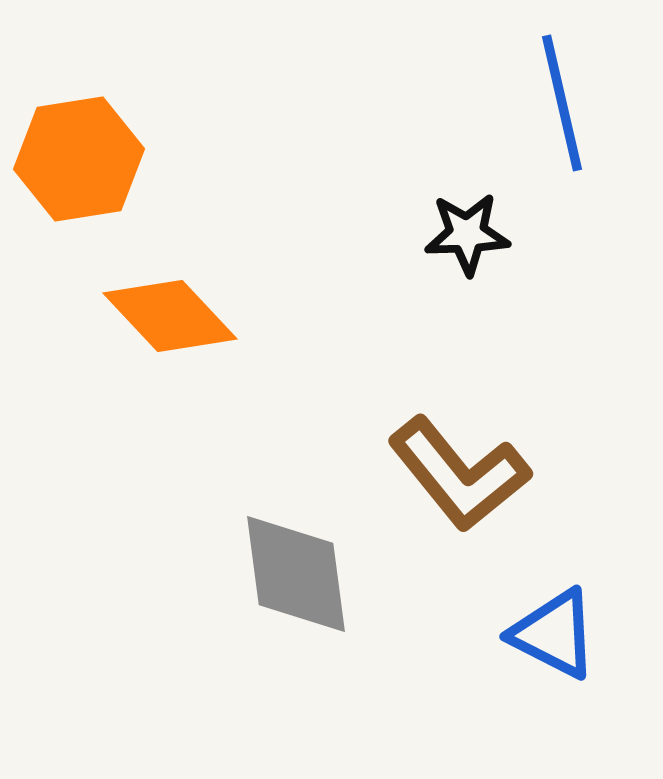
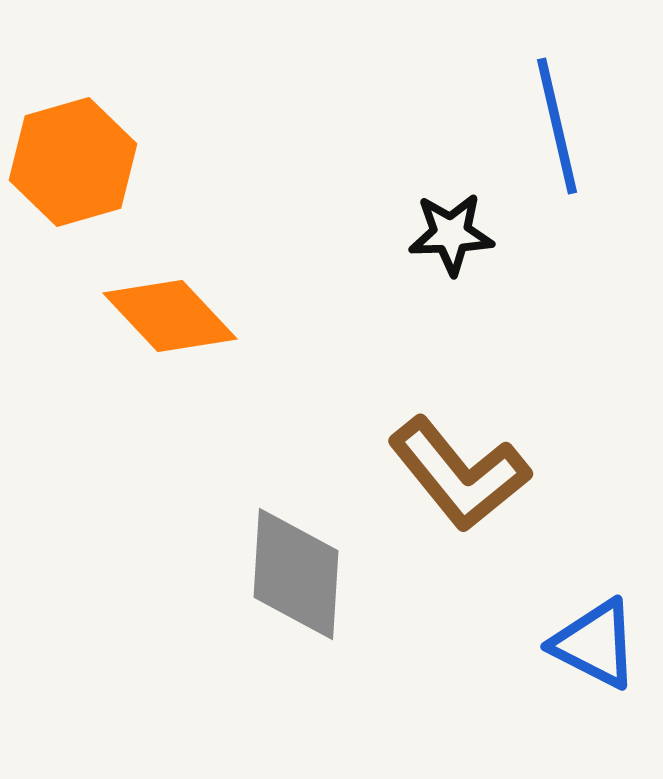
blue line: moved 5 px left, 23 px down
orange hexagon: moved 6 px left, 3 px down; rotated 7 degrees counterclockwise
black star: moved 16 px left
gray diamond: rotated 11 degrees clockwise
blue triangle: moved 41 px right, 10 px down
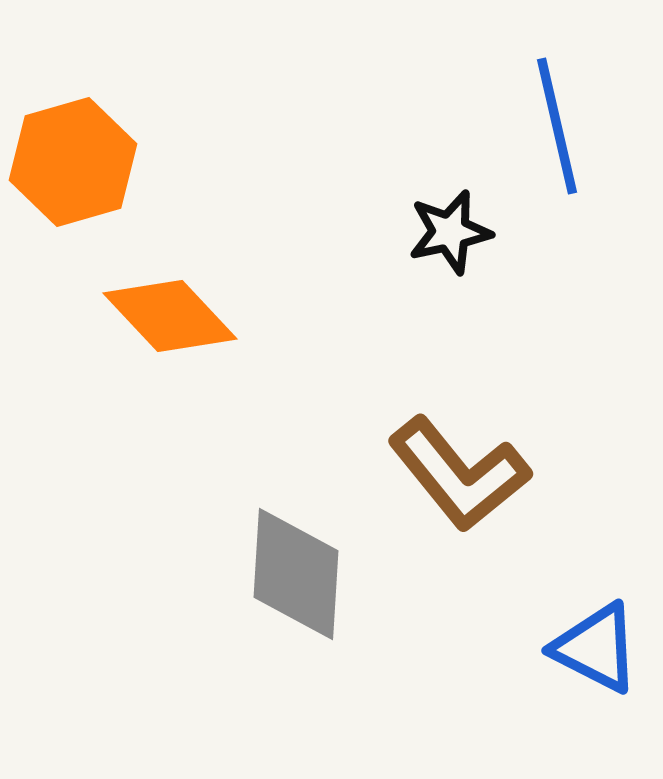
black star: moved 1 px left, 2 px up; rotated 10 degrees counterclockwise
blue triangle: moved 1 px right, 4 px down
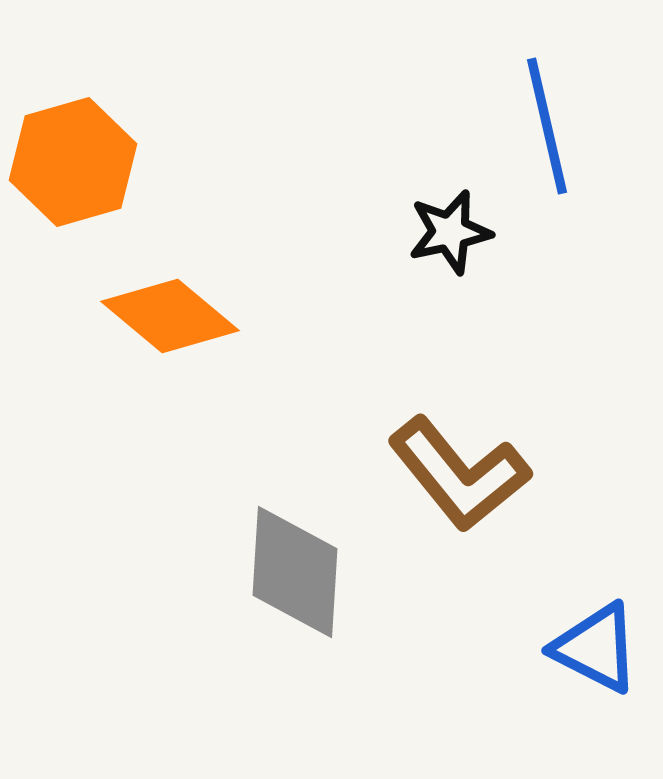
blue line: moved 10 px left
orange diamond: rotated 7 degrees counterclockwise
gray diamond: moved 1 px left, 2 px up
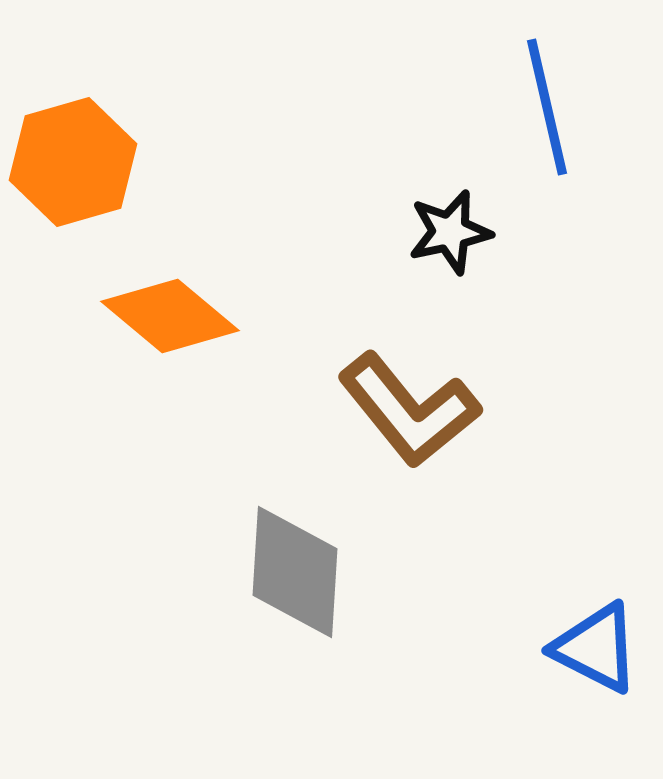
blue line: moved 19 px up
brown L-shape: moved 50 px left, 64 px up
